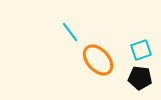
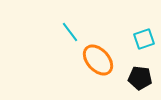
cyan square: moved 3 px right, 11 px up
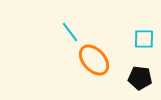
cyan square: rotated 20 degrees clockwise
orange ellipse: moved 4 px left
